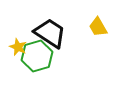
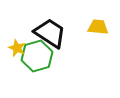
yellow trapezoid: rotated 125 degrees clockwise
yellow star: moved 1 px left, 1 px down
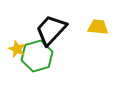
black trapezoid: moved 1 px right, 3 px up; rotated 80 degrees counterclockwise
yellow star: moved 1 px down
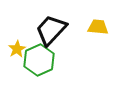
yellow star: rotated 18 degrees clockwise
green hexagon: moved 2 px right, 4 px down; rotated 8 degrees counterclockwise
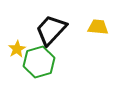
green hexagon: moved 2 px down; rotated 8 degrees clockwise
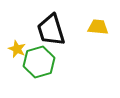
black trapezoid: rotated 60 degrees counterclockwise
yellow star: rotated 18 degrees counterclockwise
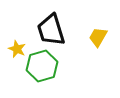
yellow trapezoid: moved 10 px down; rotated 65 degrees counterclockwise
green hexagon: moved 3 px right, 4 px down
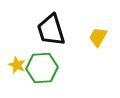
yellow star: moved 16 px down
green hexagon: moved 2 px down; rotated 12 degrees clockwise
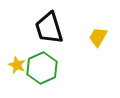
black trapezoid: moved 2 px left, 2 px up
green hexagon: rotated 20 degrees counterclockwise
